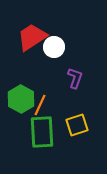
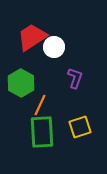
green hexagon: moved 16 px up
yellow square: moved 3 px right, 2 px down
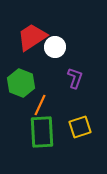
white circle: moved 1 px right
green hexagon: rotated 8 degrees counterclockwise
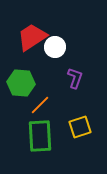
green hexagon: rotated 16 degrees counterclockwise
orange line: rotated 20 degrees clockwise
green rectangle: moved 2 px left, 4 px down
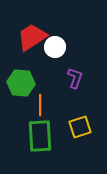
orange line: rotated 45 degrees counterclockwise
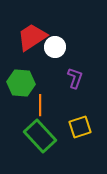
green rectangle: rotated 40 degrees counterclockwise
